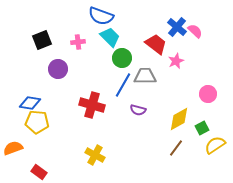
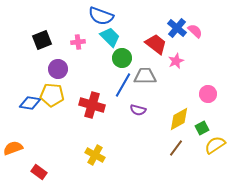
blue cross: moved 1 px down
yellow pentagon: moved 15 px right, 27 px up
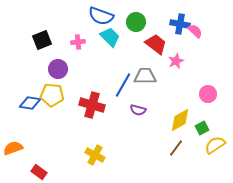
blue cross: moved 3 px right, 4 px up; rotated 30 degrees counterclockwise
green circle: moved 14 px right, 36 px up
yellow diamond: moved 1 px right, 1 px down
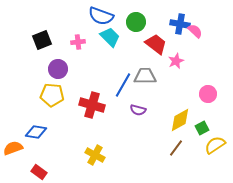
blue diamond: moved 6 px right, 29 px down
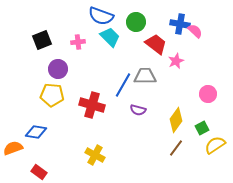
yellow diamond: moved 4 px left; rotated 25 degrees counterclockwise
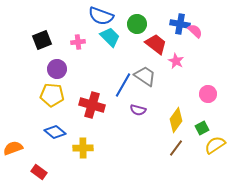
green circle: moved 1 px right, 2 px down
pink star: rotated 21 degrees counterclockwise
purple circle: moved 1 px left
gray trapezoid: rotated 35 degrees clockwise
blue diamond: moved 19 px right; rotated 30 degrees clockwise
yellow cross: moved 12 px left, 7 px up; rotated 30 degrees counterclockwise
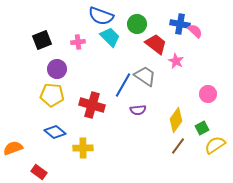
purple semicircle: rotated 21 degrees counterclockwise
brown line: moved 2 px right, 2 px up
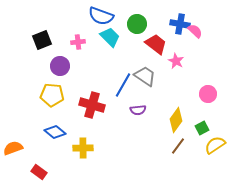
purple circle: moved 3 px right, 3 px up
